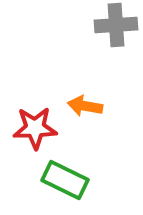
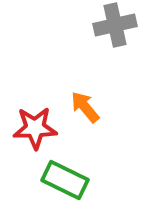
gray cross: moved 1 px left; rotated 9 degrees counterclockwise
orange arrow: moved 1 px down; rotated 40 degrees clockwise
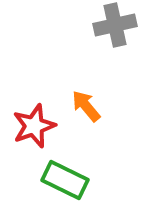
orange arrow: moved 1 px right, 1 px up
red star: moved 1 px left, 2 px up; rotated 18 degrees counterclockwise
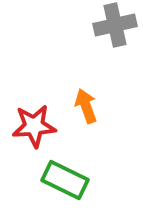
orange arrow: rotated 20 degrees clockwise
red star: rotated 15 degrees clockwise
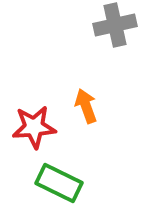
red star: moved 1 px down
green rectangle: moved 6 px left, 3 px down
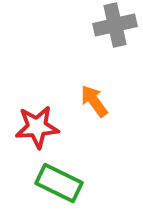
orange arrow: moved 8 px right, 5 px up; rotated 16 degrees counterclockwise
red star: moved 3 px right
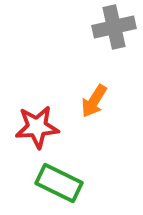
gray cross: moved 1 px left, 2 px down
orange arrow: rotated 112 degrees counterclockwise
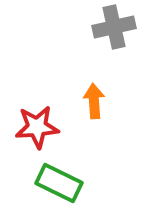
orange arrow: rotated 144 degrees clockwise
